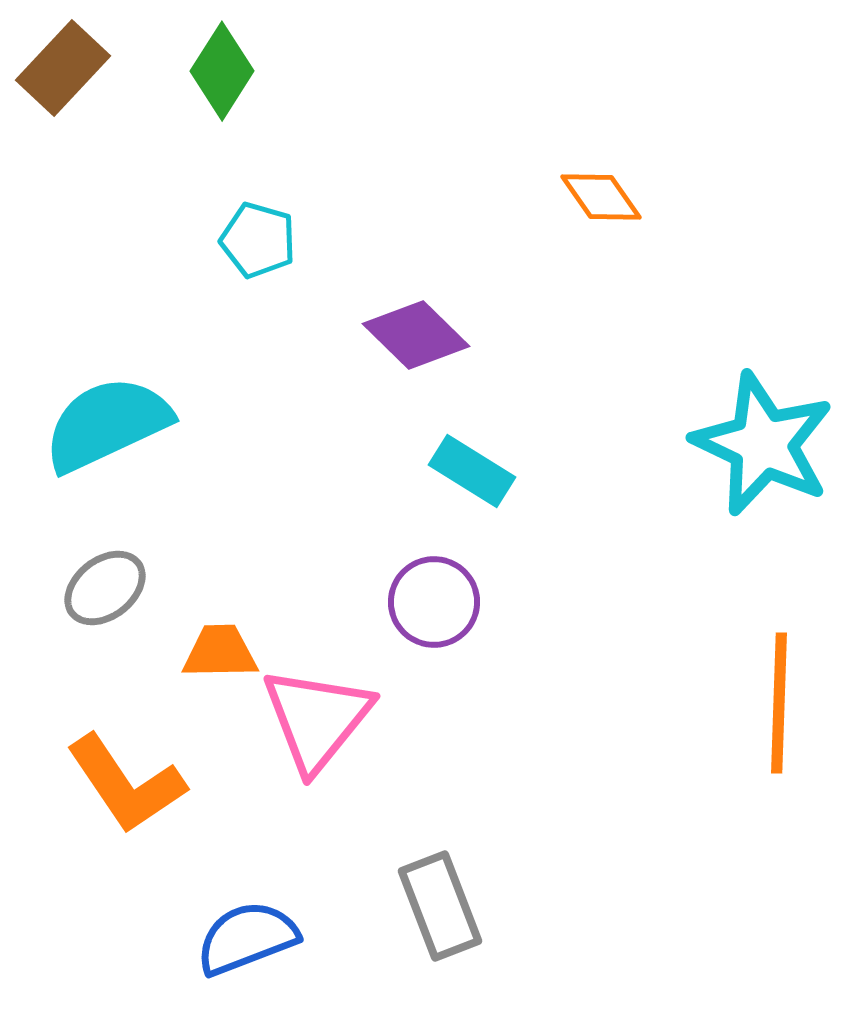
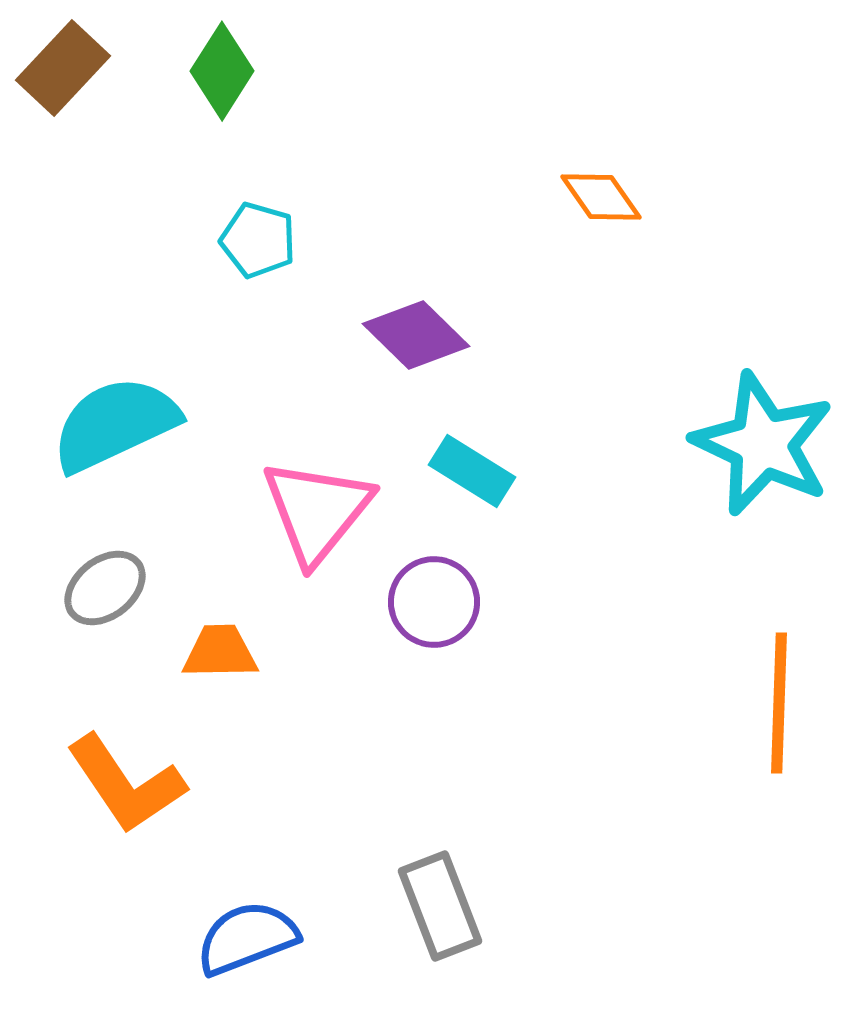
cyan semicircle: moved 8 px right
pink triangle: moved 208 px up
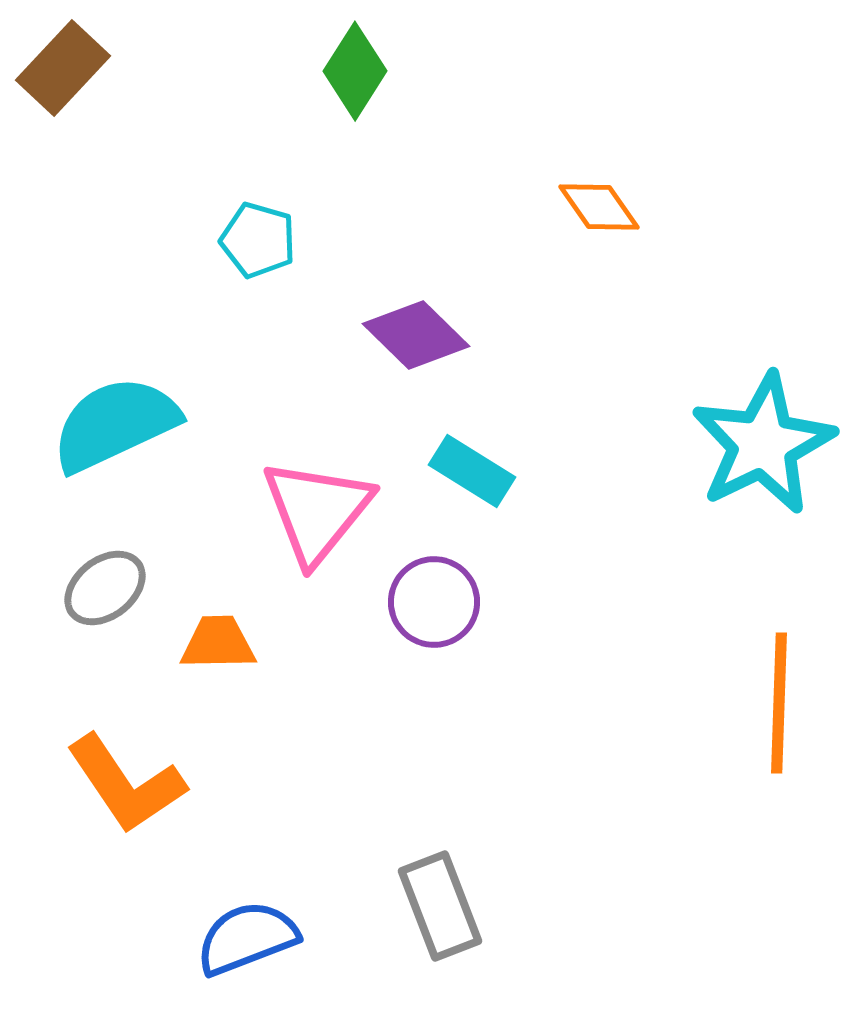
green diamond: moved 133 px right
orange diamond: moved 2 px left, 10 px down
cyan star: rotated 21 degrees clockwise
orange trapezoid: moved 2 px left, 9 px up
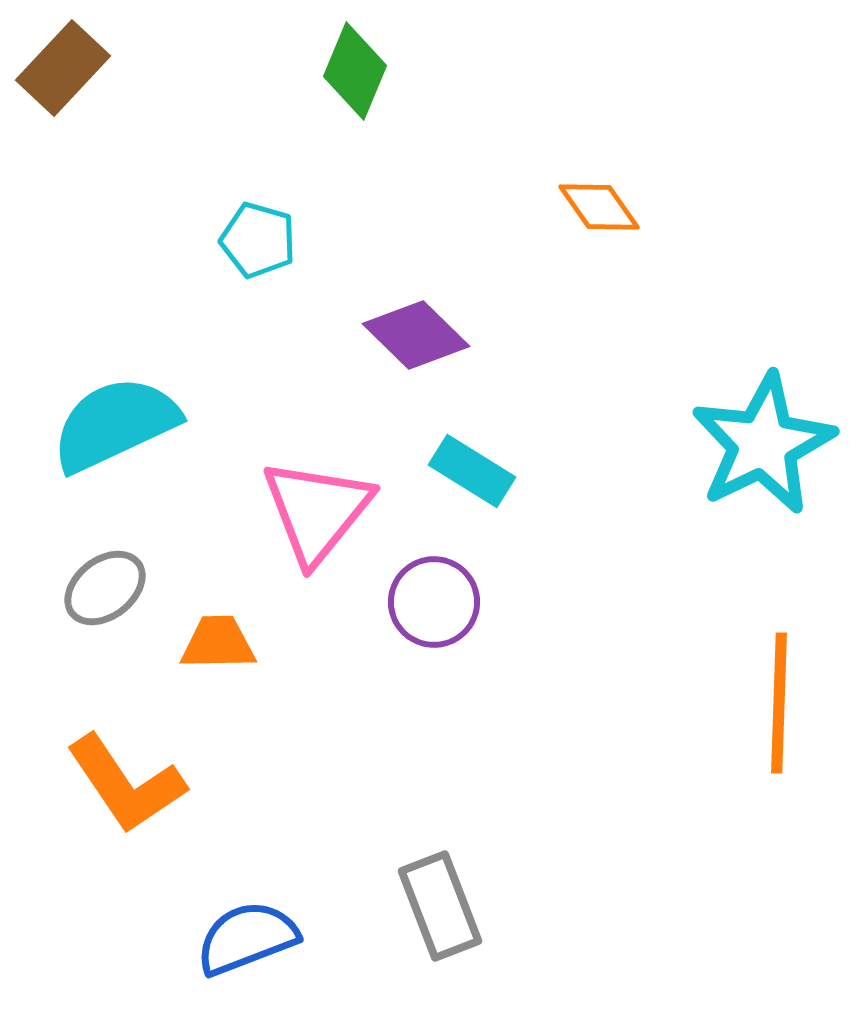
green diamond: rotated 10 degrees counterclockwise
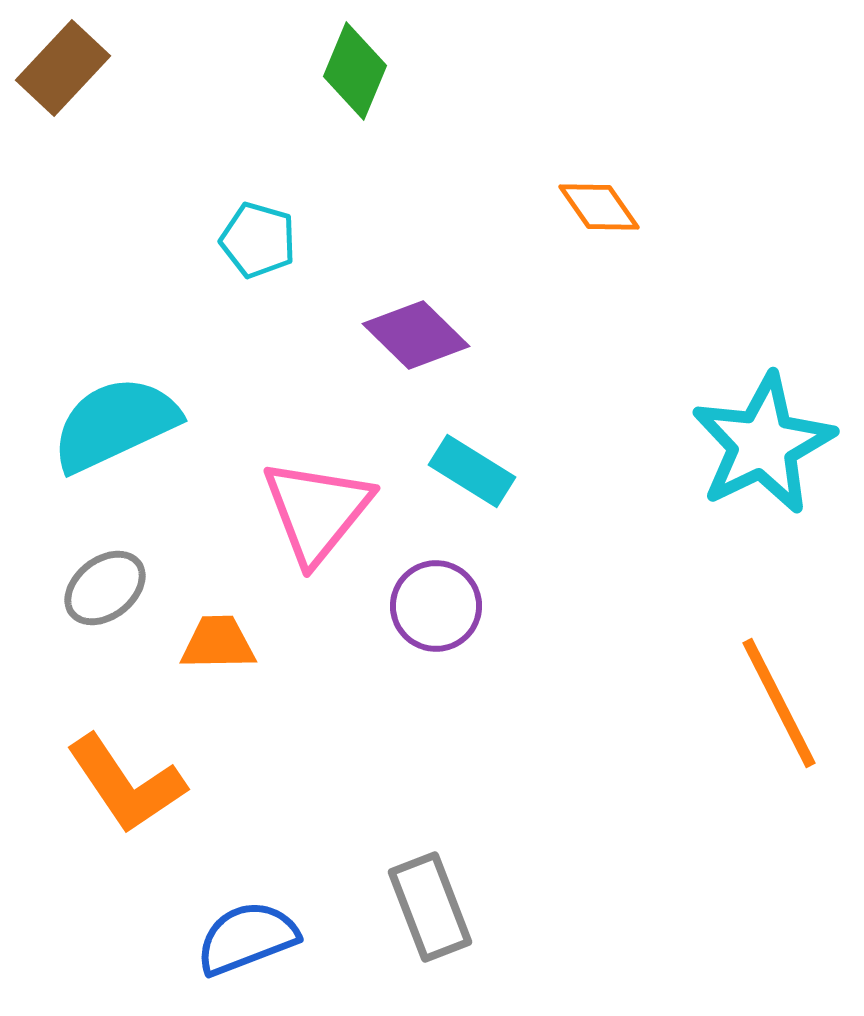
purple circle: moved 2 px right, 4 px down
orange line: rotated 29 degrees counterclockwise
gray rectangle: moved 10 px left, 1 px down
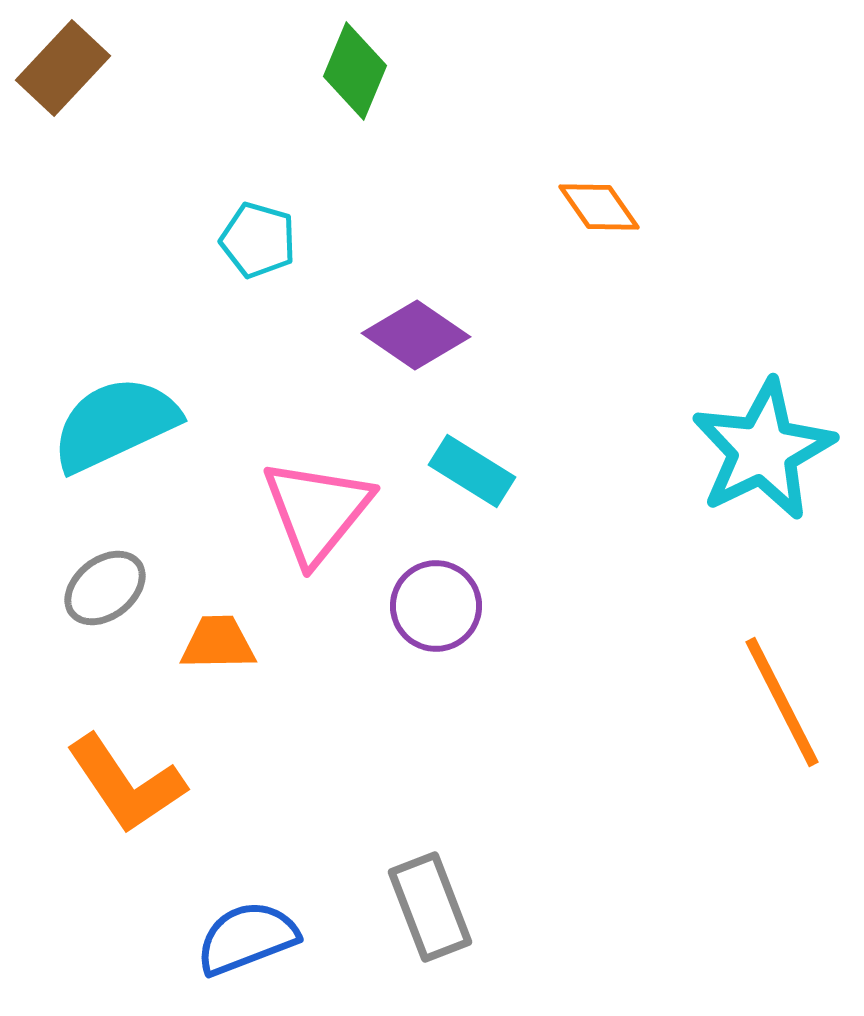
purple diamond: rotated 10 degrees counterclockwise
cyan star: moved 6 px down
orange line: moved 3 px right, 1 px up
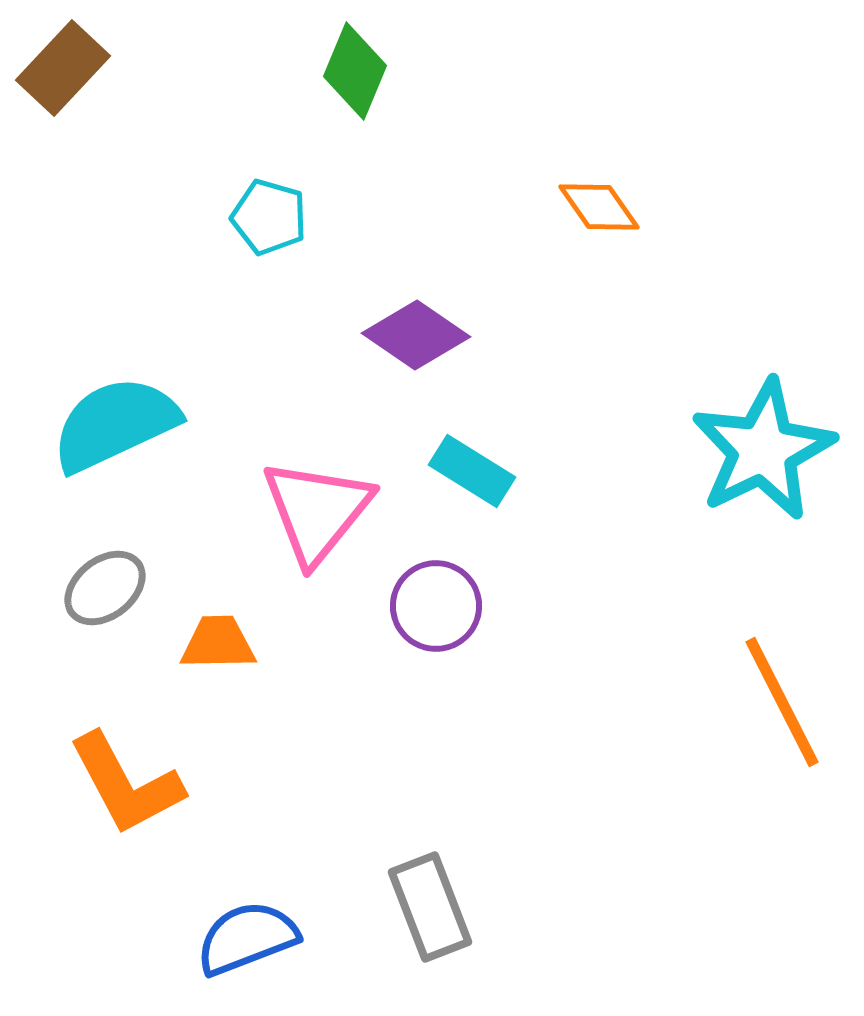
cyan pentagon: moved 11 px right, 23 px up
orange L-shape: rotated 6 degrees clockwise
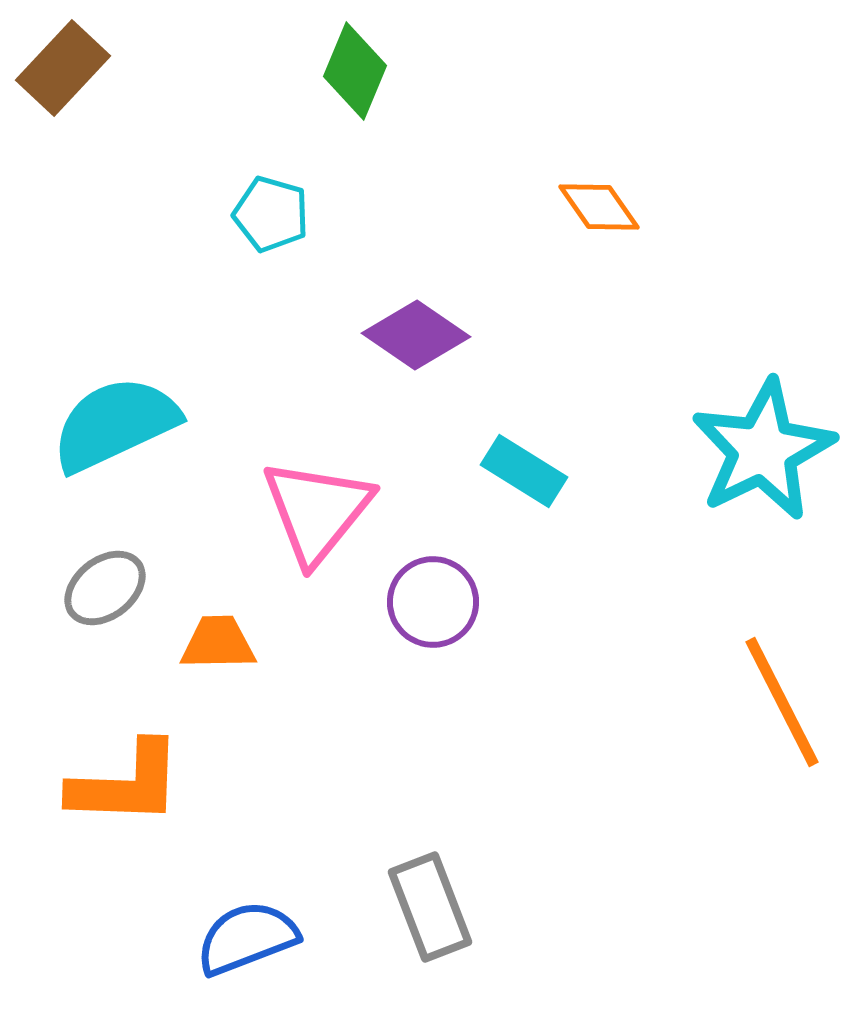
cyan pentagon: moved 2 px right, 3 px up
cyan rectangle: moved 52 px right
purple circle: moved 3 px left, 4 px up
orange L-shape: rotated 60 degrees counterclockwise
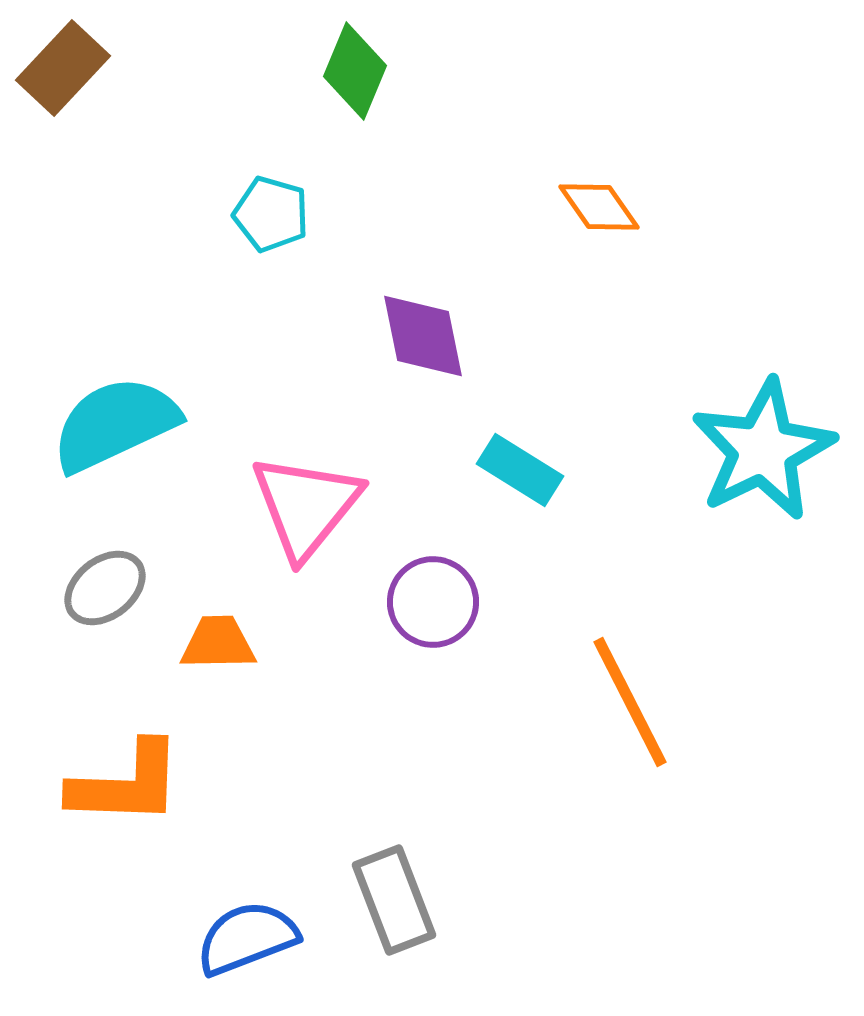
purple diamond: moved 7 px right, 1 px down; rotated 44 degrees clockwise
cyan rectangle: moved 4 px left, 1 px up
pink triangle: moved 11 px left, 5 px up
orange line: moved 152 px left
gray rectangle: moved 36 px left, 7 px up
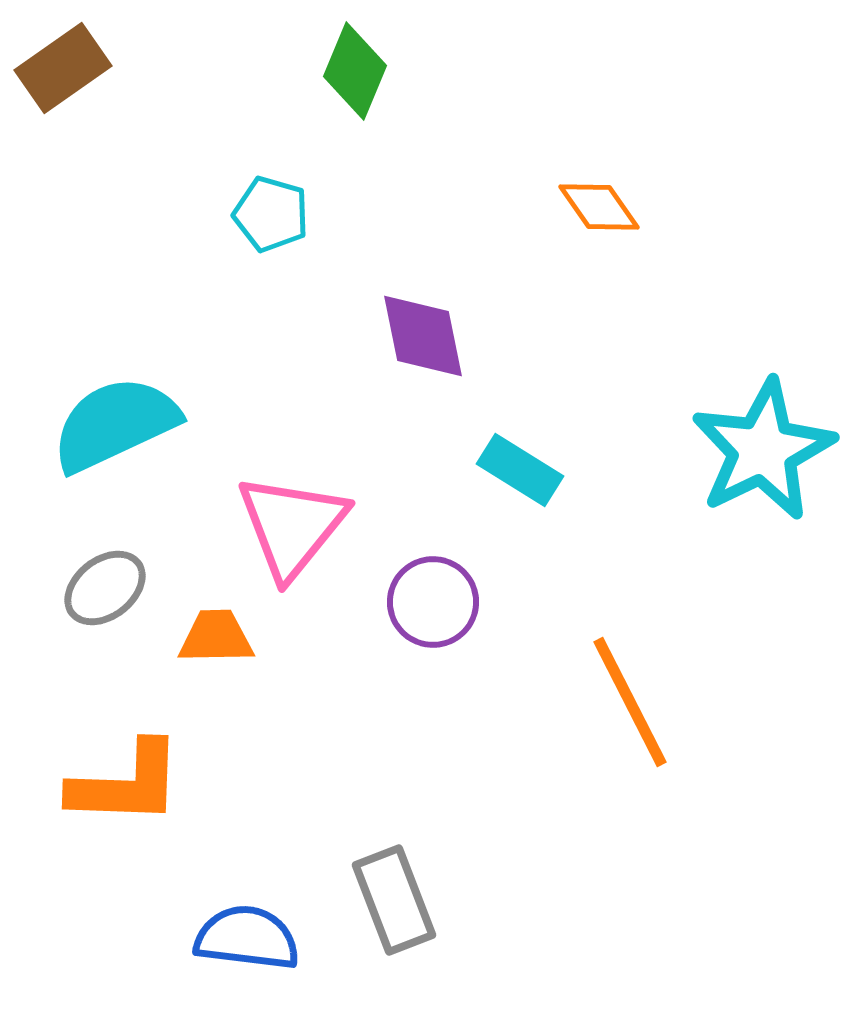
brown rectangle: rotated 12 degrees clockwise
pink triangle: moved 14 px left, 20 px down
orange trapezoid: moved 2 px left, 6 px up
blue semicircle: rotated 28 degrees clockwise
